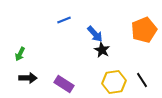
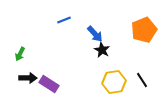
purple rectangle: moved 15 px left
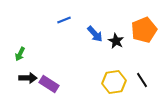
black star: moved 14 px right, 9 px up
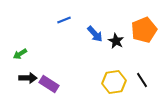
green arrow: rotated 32 degrees clockwise
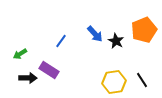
blue line: moved 3 px left, 21 px down; rotated 32 degrees counterclockwise
purple rectangle: moved 14 px up
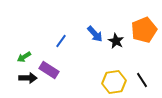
green arrow: moved 4 px right, 3 px down
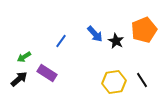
purple rectangle: moved 2 px left, 3 px down
black arrow: moved 9 px left, 1 px down; rotated 42 degrees counterclockwise
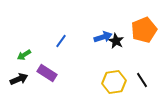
blue arrow: moved 8 px right, 3 px down; rotated 66 degrees counterclockwise
green arrow: moved 2 px up
black arrow: rotated 18 degrees clockwise
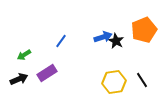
purple rectangle: rotated 66 degrees counterclockwise
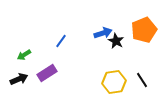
blue arrow: moved 4 px up
